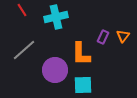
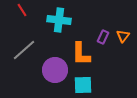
cyan cross: moved 3 px right, 3 px down; rotated 20 degrees clockwise
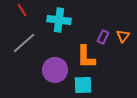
gray line: moved 7 px up
orange L-shape: moved 5 px right, 3 px down
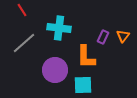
cyan cross: moved 8 px down
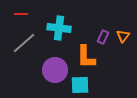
red line: moved 1 px left, 4 px down; rotated 56 degrees counterclockwise
cyan square: moved 3 px left
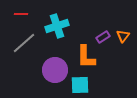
cyan cross: moved 2 px left, 2 px up; rotated 25 degrees counterclockwise
purple rectangle: rotated 32 degrees clockwise
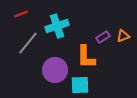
red line: rotated 24 degrees counterclockwise
orange triangle: rotated 32 degrees clockwise
gray line: moved 4 px right; rotated 10 degrees counterclockwise
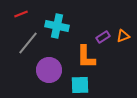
cyan cross: rotated 30 degrees clockwise
purple circle: moved 6 px left
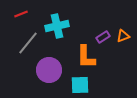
cyan cross: rotated 25 degrees counterclockwise
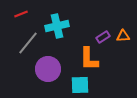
orange triangle: rotated 16 degrees clockwise
orange L-shape: moved 3 px right, 2 px down
purple circle: moved 1 px left, 1 px up
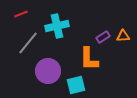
purple circle: moved 2 px down
cyan square: moved 4 px left; rotated 12 degrees counterclockwise
